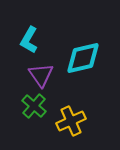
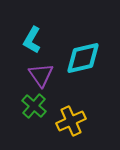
cyan L-shape: moved 3 px right
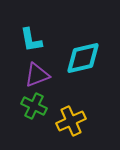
cyan L-shape: moved 1 px left; rotated 40 degrees counterclockwise
purple triangle: moved 4 px left; rotated 44 degrees clockwise
green cross: rotated 15 degrees counterclockwise
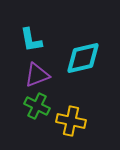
green cross: moved 3 px right
yellow cross: rotated 36 degrees clockwise
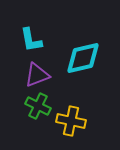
green cross: moved 1 px right
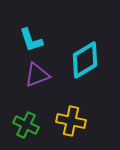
cyan L-shape: rotated 8 degrees counterclockwise
cyan diamond: moved 2 px right, 2 px down; rotated 18 degrees counterclockwise
green cross: moved 12 px left, 19 px down
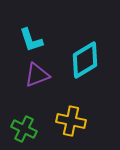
green cross: moved 2 px left, 4 px down
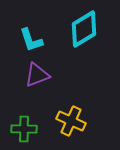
cyan diamond: moved 1 px left, 31 px up
yellow cross: rotated 12 degrees clockwise
green cross: rotated 25 degrees counterclockwise
